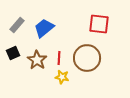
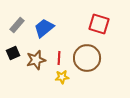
red square: rotated 10 degrees clockwise
brown star: moved 1 px left; rotated 24 degrees clockwise
yellow star: rotated 16 degrees counterclockwise
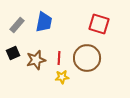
blue trapezoid: moved 6 px up; rotated 140 degrees clockwise
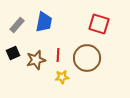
red line: moved 1 px left, 3 px up
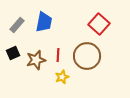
red square: rotated 25 degrees clockwise
brown circle: moved 2 px up
yellow star: rotated 16 degrees counterclockwise
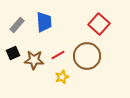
blue trapezoid: rotated 15 degrees counterclockwise
red line: rotated 56 degrees clockwise
brown star: moved 2 px left; rotated 18 degrees clockwise
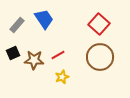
blue trapezoid: moved 3 px up; rotated 30 degrees counterclockwise
brown circle: moved 13 px right, 1 px down
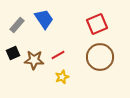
red square: moved 2 px left; rotated 25 degrees clockwise
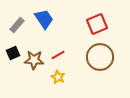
yellow star: moved 4 px left; rotated 24 degrees counterclockwise
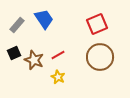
black square: moved 1 px right
brown star: rotated 18 degrees clockwise
